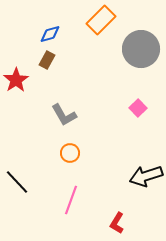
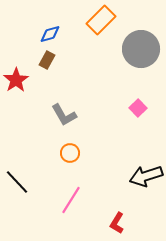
pink line: rotated 12 degrees clockwise
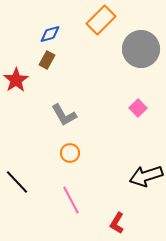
pink line: rotated 60 degrees counterclockwise
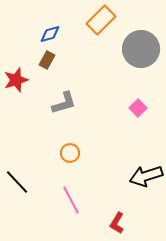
red star: rotated 15 degrees clockwise
gray L-shape: moved 12 px up; rotated 76 degrees counterclockwise
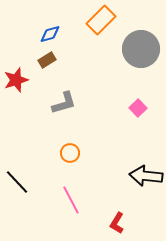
brown rectangle: rotated 30 degrees clockwise
black arrow: rotated 24 degrees clockwise
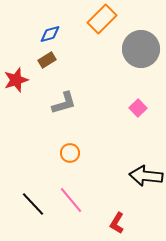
orange rectangle: moved 1 px right, 1 px up
black line: moved 16 px right, 22 px down
pink line: rotated 12 degrees counterclockwise
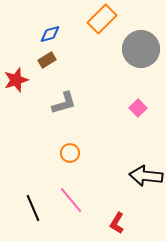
black line: moved 4 px down; rotated 20 degrees clockwise
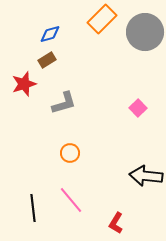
gray circle: moved 4 px right, 17 px up
red star: moved 8 px right, 4 px down
black line: rotated 16 degrees clockwise
red L-shape: moved 1 px left
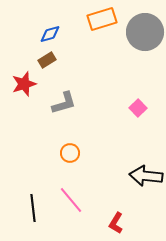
orange rectangle: rotated 28 degrees clockwise
